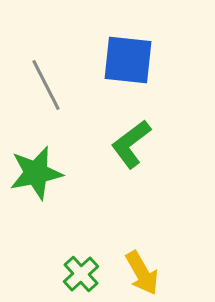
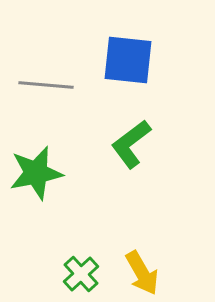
gray line: rotated 58 degrees counterclockwise
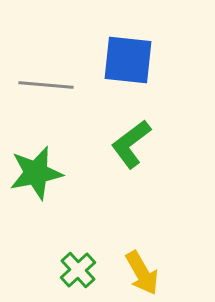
green cross: moved 3 px left, 4 px up
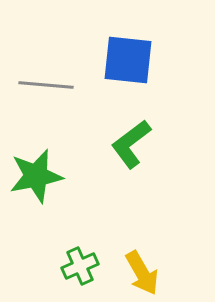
green star: moved 3 px down
green cross: moved 2 px right, 4 px up; rotated 18 degrees clockwise
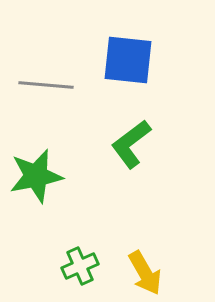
yellow arrow: moved 3 px right
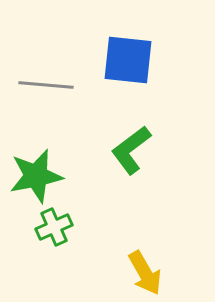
green L-shape: moved 6 px down
green cross: moved 26 px left, 39 px up
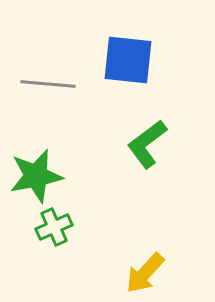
gray line: moved 2 px right, 1 px up
green L-shape: moved 16 px right, 6 px up
yellow arrow: rotated 72 degrees clockwise
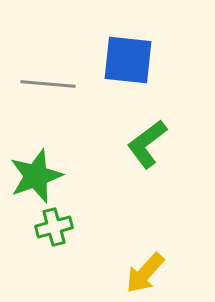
green star: rotated 8 degrees counterclockwise
green cross: rotated 9 degrees clockwise
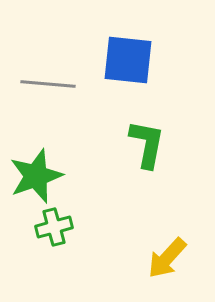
green L-shape: rotated 138 degrees clockwise
yellow arrow: moved 22 px right, 15 px up
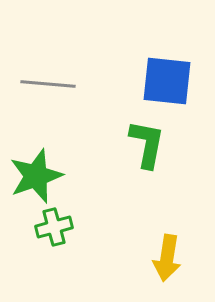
blue square: moved 39 px right, 21 px down
yellow arrow: rotated 33 degrees counterclockwise
